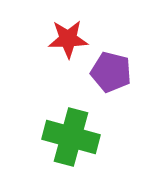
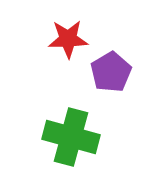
purple pentagon: rotated 27 degrees clockwise
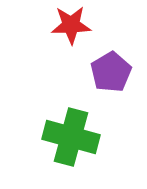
red star: moved 3 px right, 14 px up
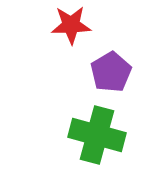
green cross: moved 26 px right, 2 px up
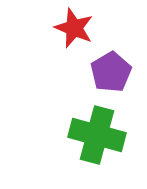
red star: moved 3 px right, 3 px down; rotated 24 degrees clockwise
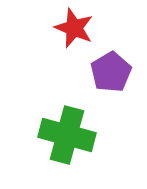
green cross: moved 30 px left
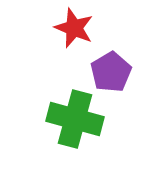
green cross: moved 8 px right, 16 px up
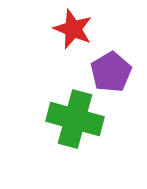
red star: moved 1 px left, 1 px down
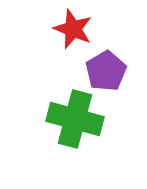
purple pentagon: moved 5 px left, 1 px up
